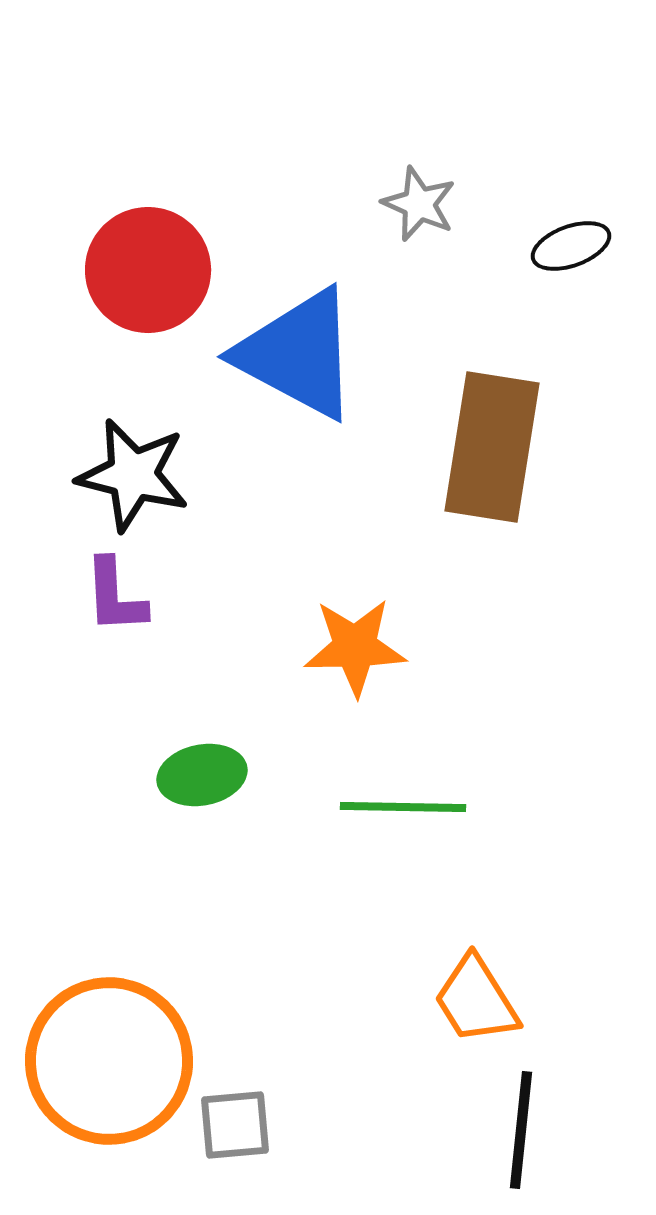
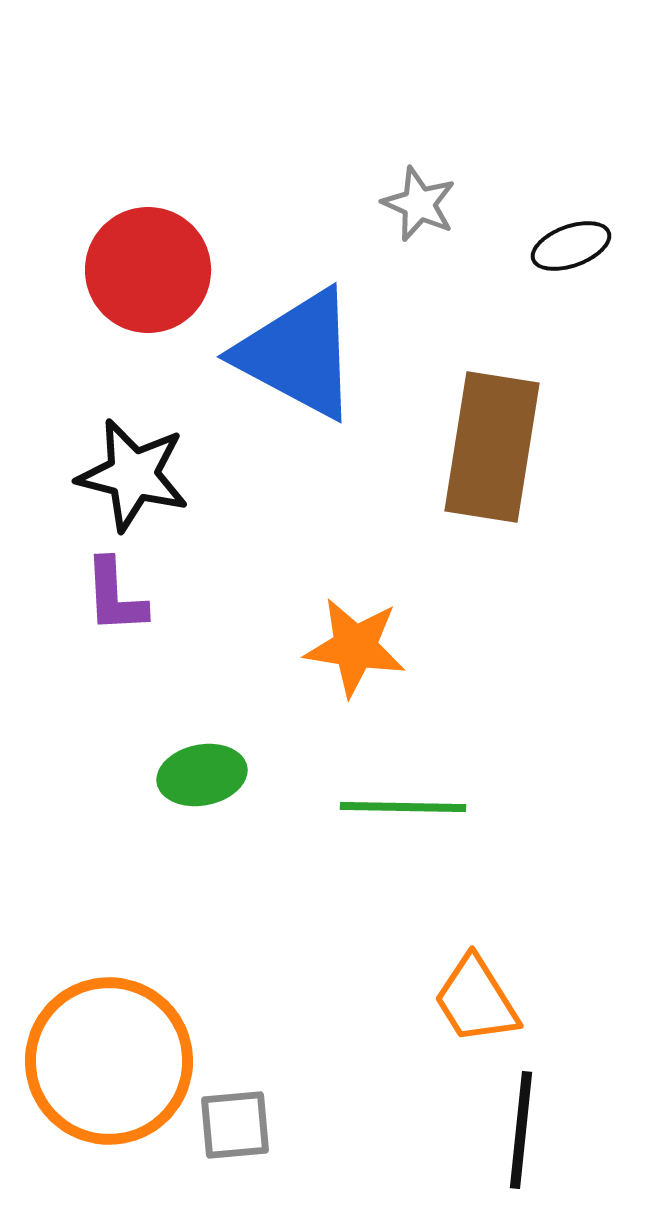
orange star: rotated 10 degrees clockwise
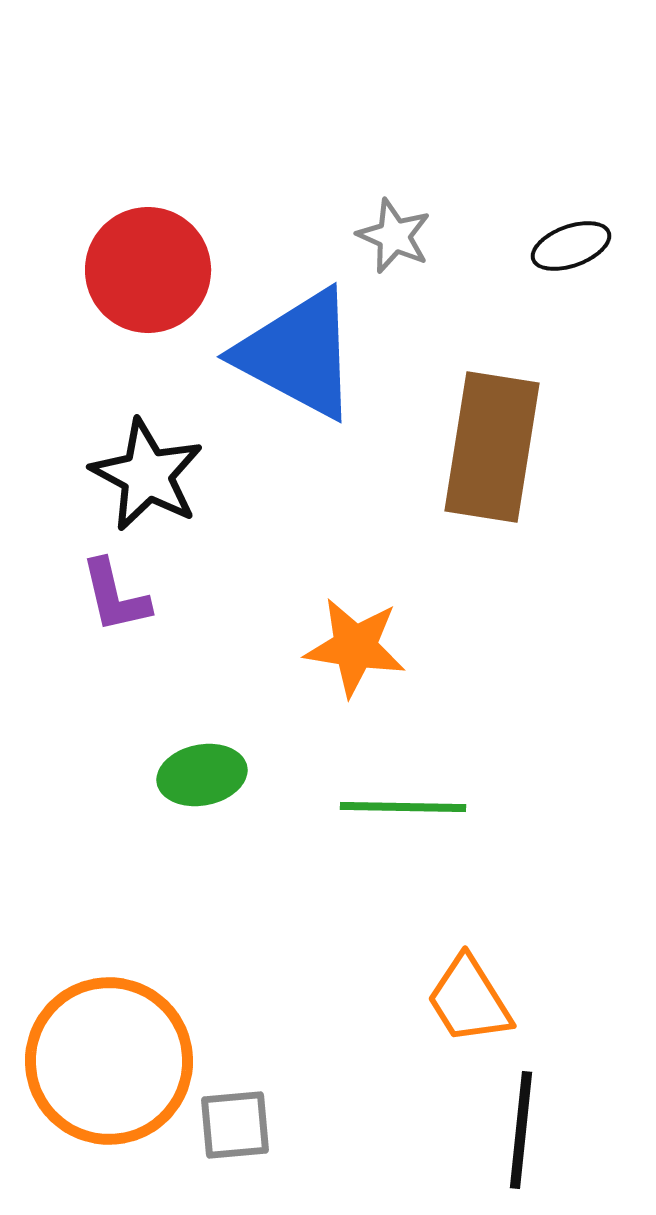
gray star: moved 25 px left, 32 px down
black star: moved 14 px right; rotated 14 degrees clockwise
purple L-shape: rotated 10 degrees counterclockwise
orange trapezoid: moved 7 px left
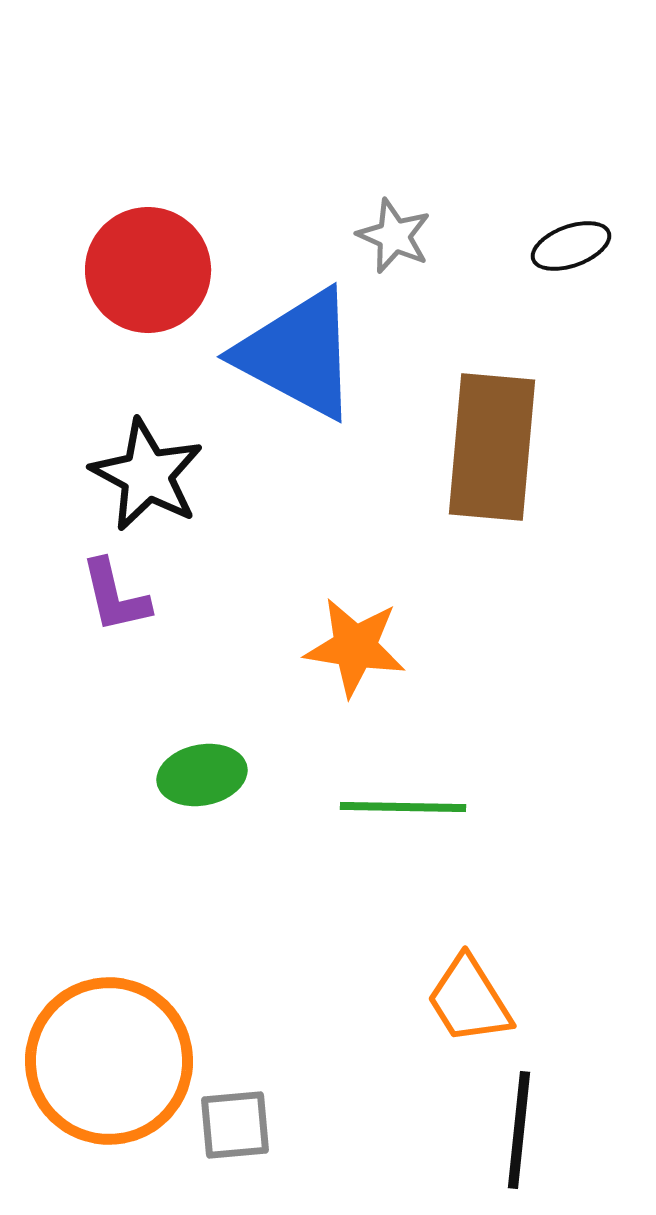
brown rectangle: rotated 4 degrees counterclockwise
black line: moved 2 px left
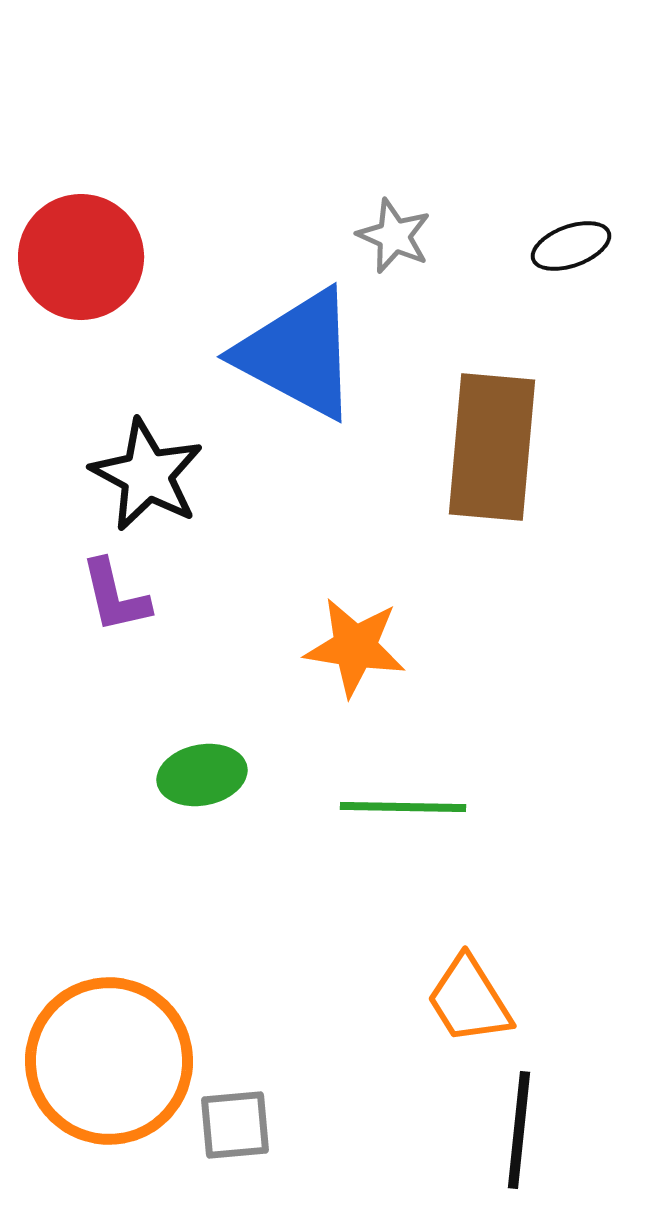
red circle: moved 67 px left, 13 px up
